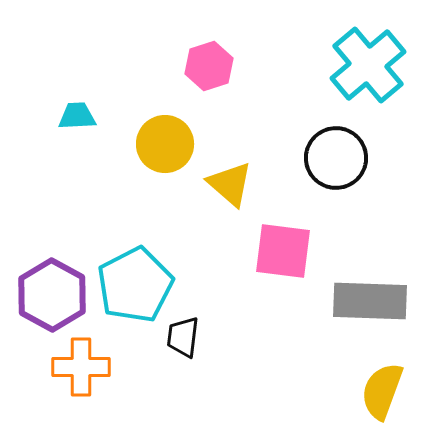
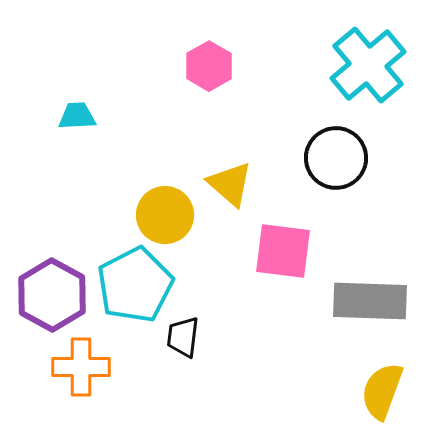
pink hexagon: rotated 12 degrees counterclockwise
yellow circle: moved 71 px down
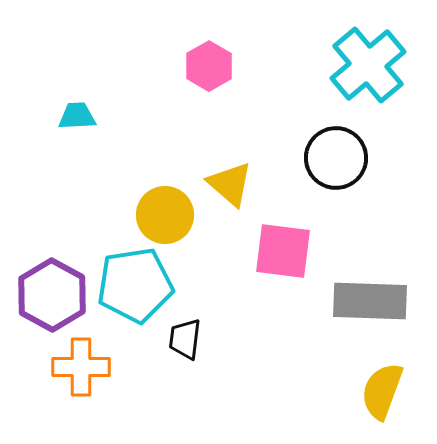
cyan pentagon: rotated 18 degrees clockwise
black trapezoid: moved 2 px right, 2 px down
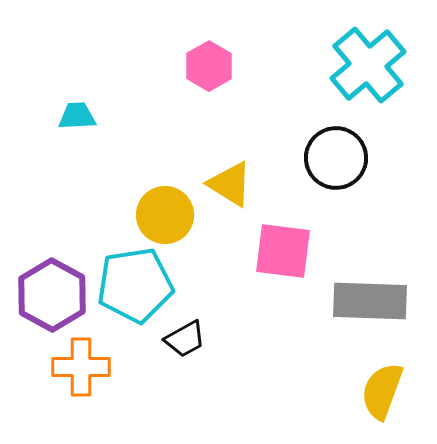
yellow triangle: rotated 9 degrees counterclockwise
black trapezoid: rotated 126 degrees counterclockwise
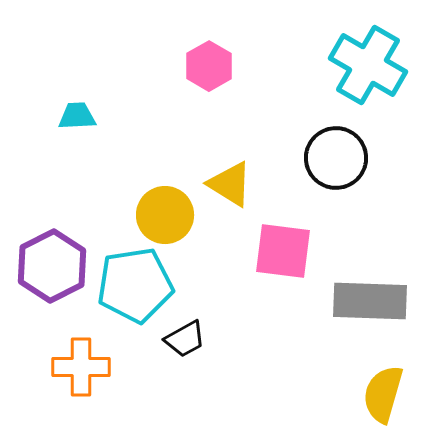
cyan cross: rotated 20 degrees counterclockwise
purple hexagon: moved 29 px up; rotated 4 degrees clockwise
yellow semicircle: moved 1 px right, 3 px down; rotated 4 degrees counterclockwise
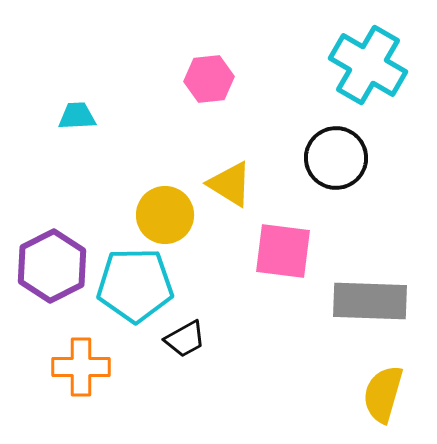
pink hexagon: moved 13 px down; rotated 24 degrees clockwise
cyan pentagon: rotated 8 degrees clockwise
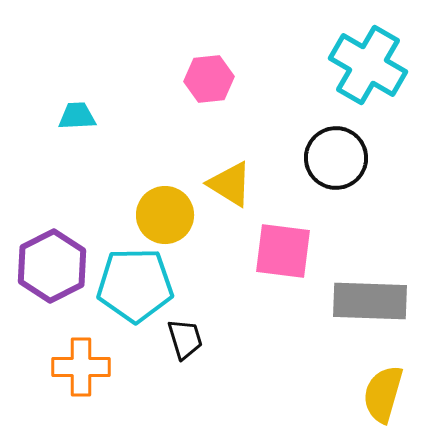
black trapezoid: rotated 78 degrees counterclockwise
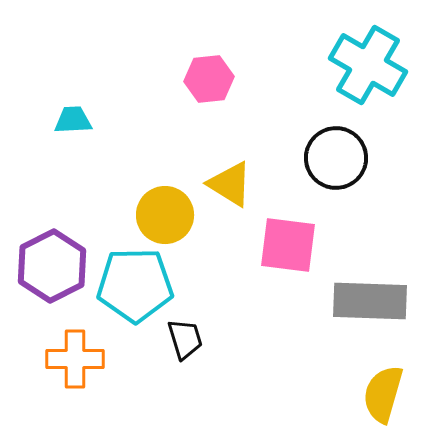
cyan trapezoid: moved 4 px left, 4 px down
pink square: moved 5 px right, 6 px up
orange cross: moved 6 px left, 8 px up
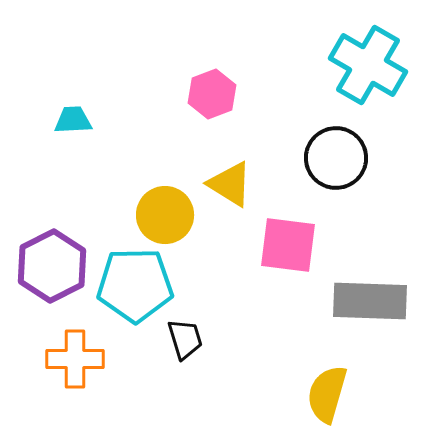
pink hexagon: moved 3 px right, 15 px down; rotated 15 degrees counterclockwise
yellow semicircle: moved 56 px left
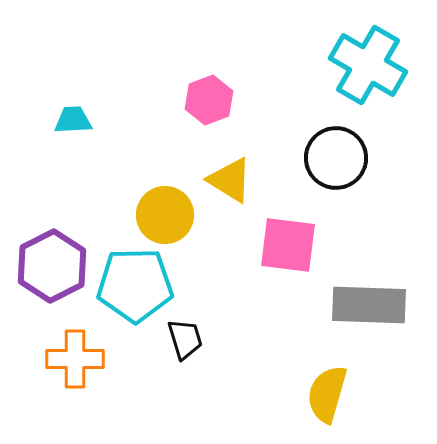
pink hexagon: moved 3 px left, 6 px down
yellow triangle: moved 4 px up
gray rectangle: moved 1 px left, 4 px down
